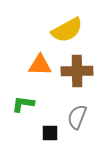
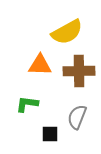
yellow semicircle: moved 2 px down
brown cross: moved 2 px right
green L-shape: moved 4 px right
black square: moved 1 px down
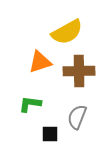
orange triangle: moved 3 px up; rotated 20 degrees counterclockwise
green L-shape: moved 3 px right
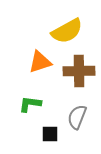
yellow semicircle: moved 1 px up
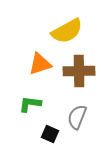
orange triangle: moved 2 px down
black square: rotated 24 degrees clockwise
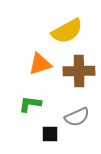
gray semicircle: rotated 135 degrees counterclockwise
black square: rotated 24 degrees counterclockwise
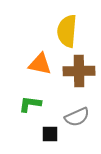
yellow semicircle: rotated 124 degrees clockwise
orange triangle: rotated 30 degrees clockwise
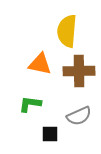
gray semicircle: moved 2 px right, 1 px up
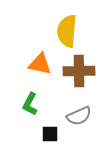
green L-shape: rotated 70 degrees counterclockwise
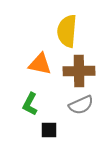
gray semicircle: moved 2 px right, 11 px up
black square: moved 1 px left, 4 px up
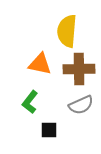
brown cross: moved 2 px up
green L-shape: moved 2 px up; rotated 10 degrees clockwise
